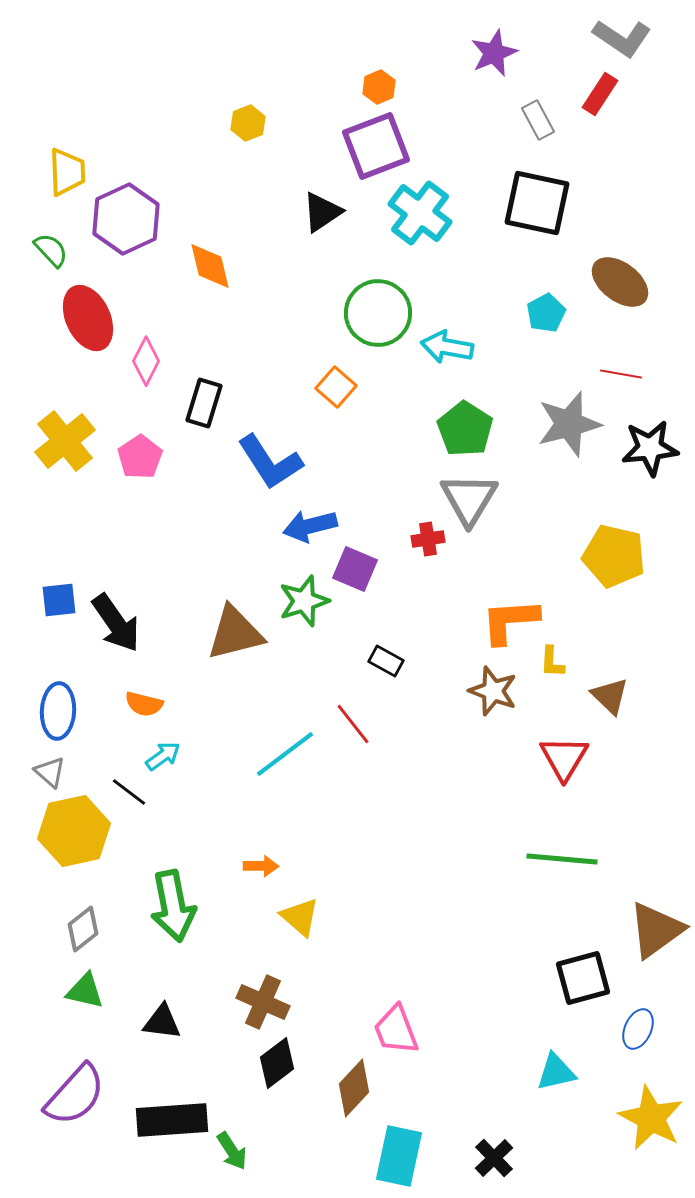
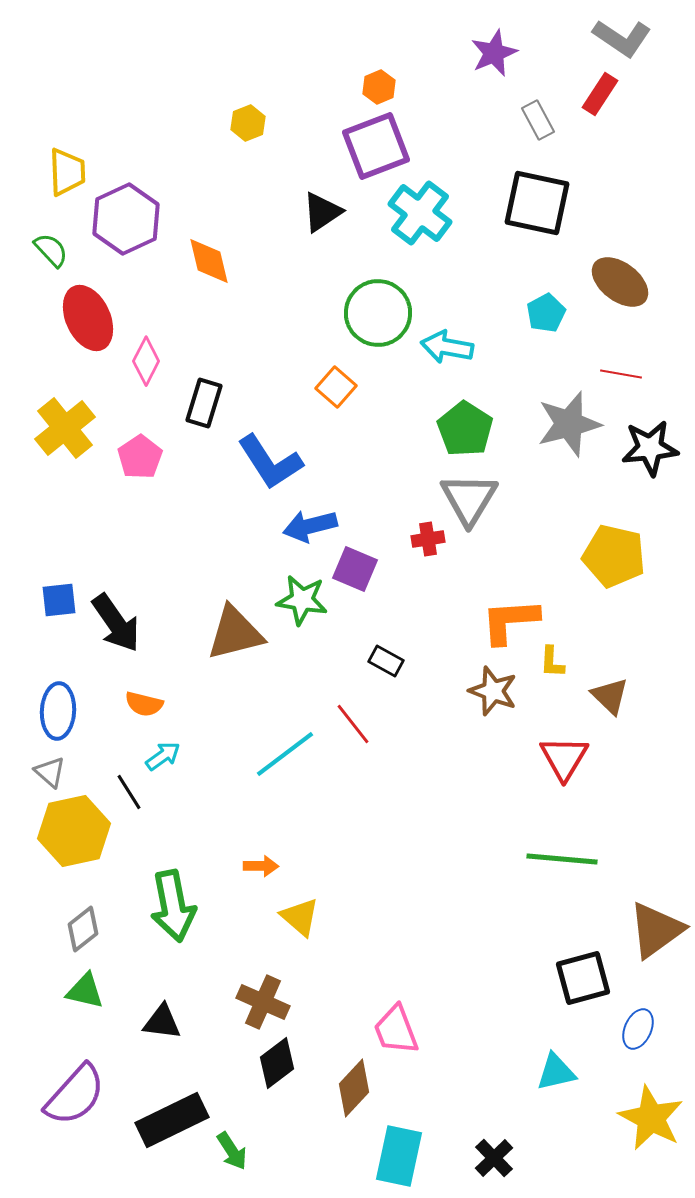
orange diamond at (210, 266): moved 1 px left, 5 px up
yellow cross at (65, 441): moved 13 px up
green star at (304, 601): moved 2 px left, 1 px up; rotated 27 degrees clockwise
black line at (129, 792): rotated 21 degrees clockwise
black rectangle at (172, 1120): rotated 22 degrees counterclockwise
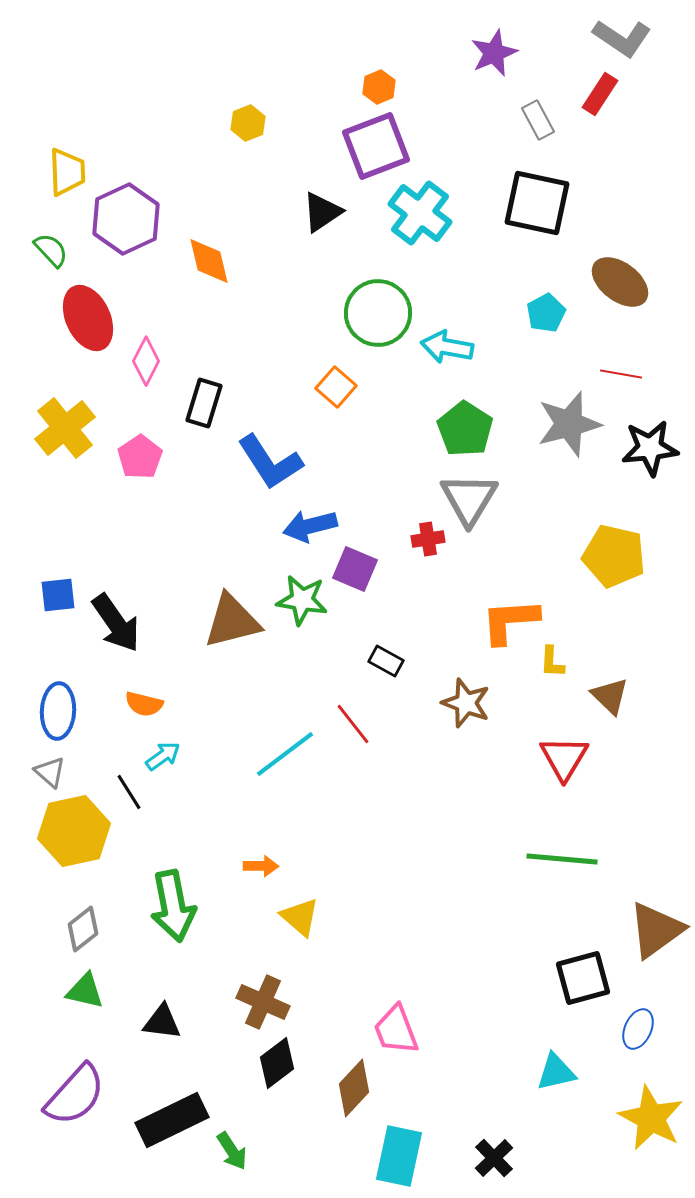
blue square at (59, 600): moved 1 px left, 5 px up
brown triangle at (235, 633): moved 3 px left, 12 px up
brown star at (493, 691): moved 27 px left, 12 px down
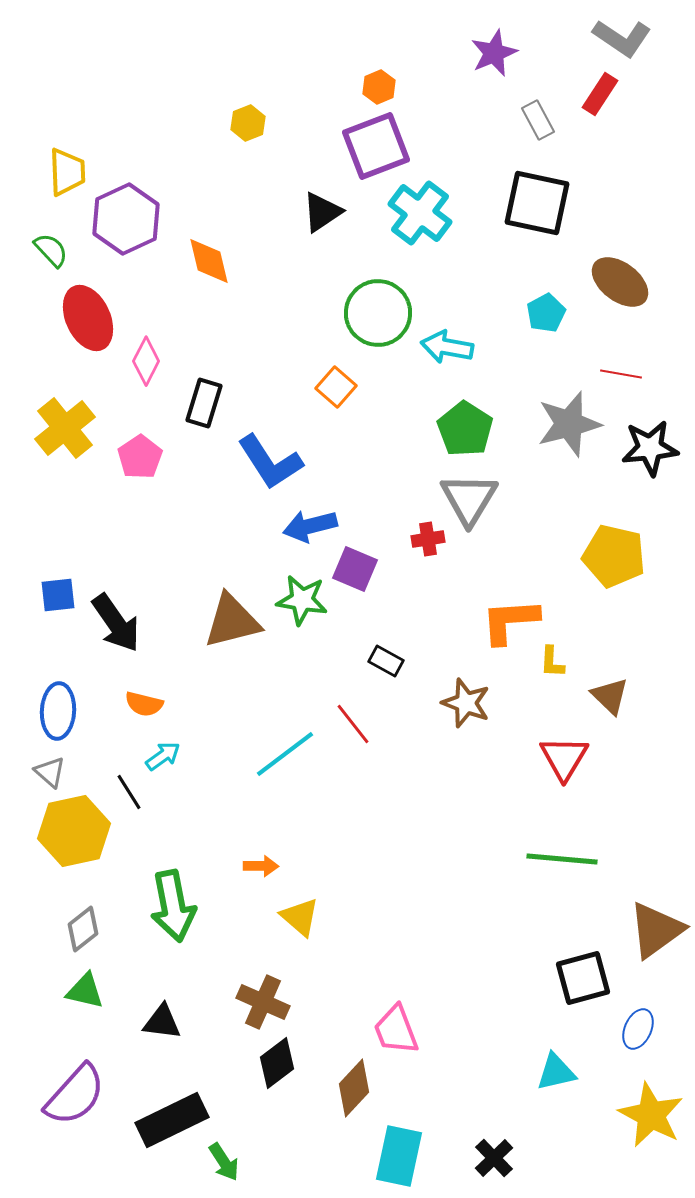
yellow star at (651, 1118): moved 3 px up
green arrow at (232, 1151): moved 8 px left, 11 px down
